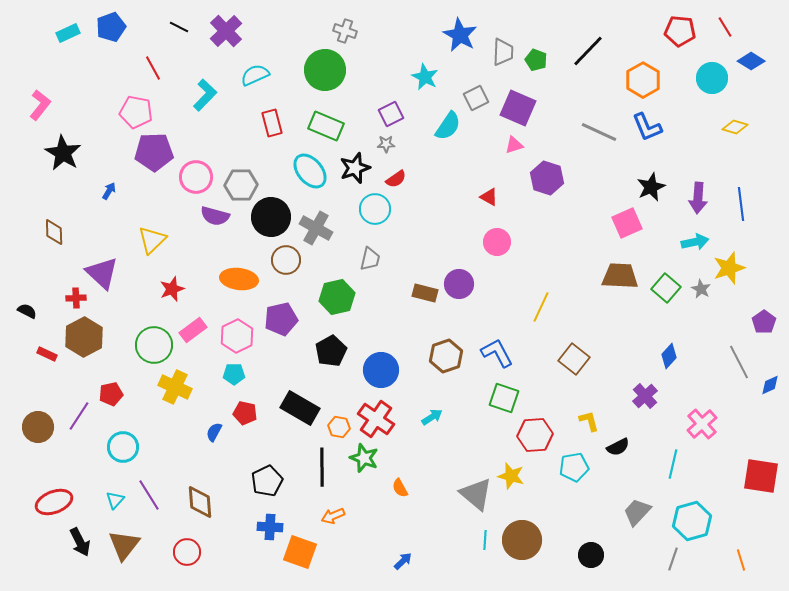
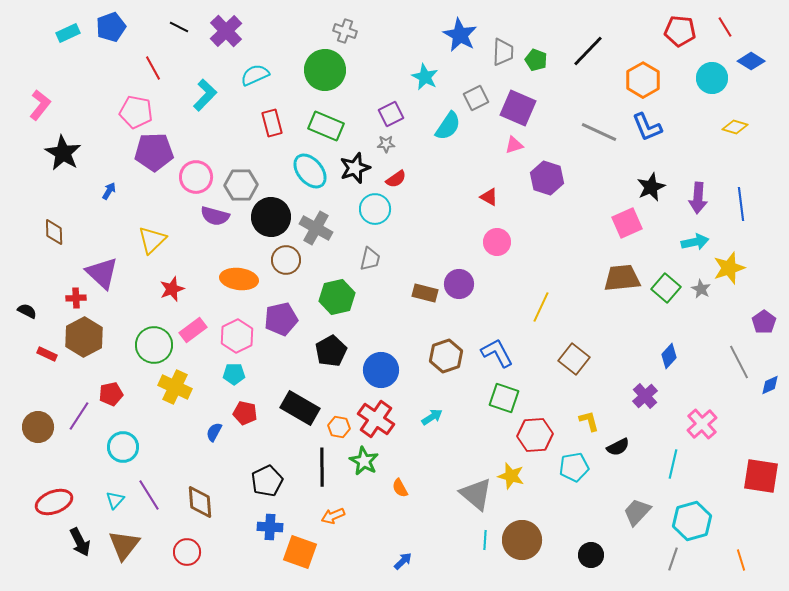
brown trapezoid at (620, 276): moved 2 px right, 2 px down; rotated 9 degrees counterclockwise
green star at (364, 458): moved 3 px down; rotated 8 degrees clockwise
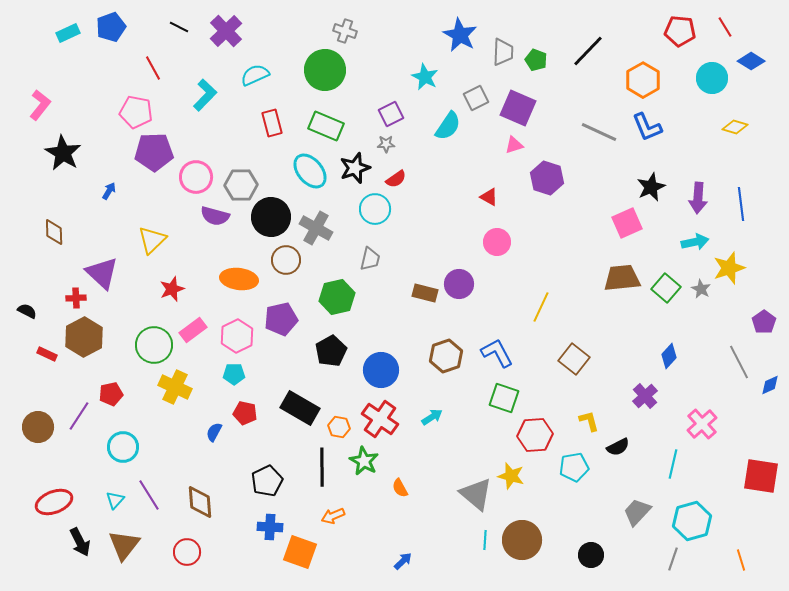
red cross at (376, 419): moved 4 px right
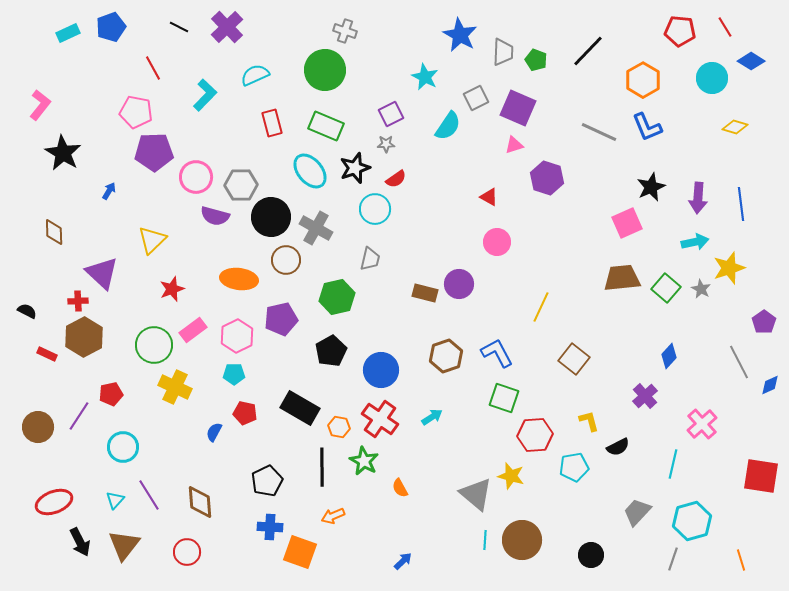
purple cross at (226, 31): moved 1 px right, 4 px up
red cross at (76, 298): moved 2 px right, 3 px down
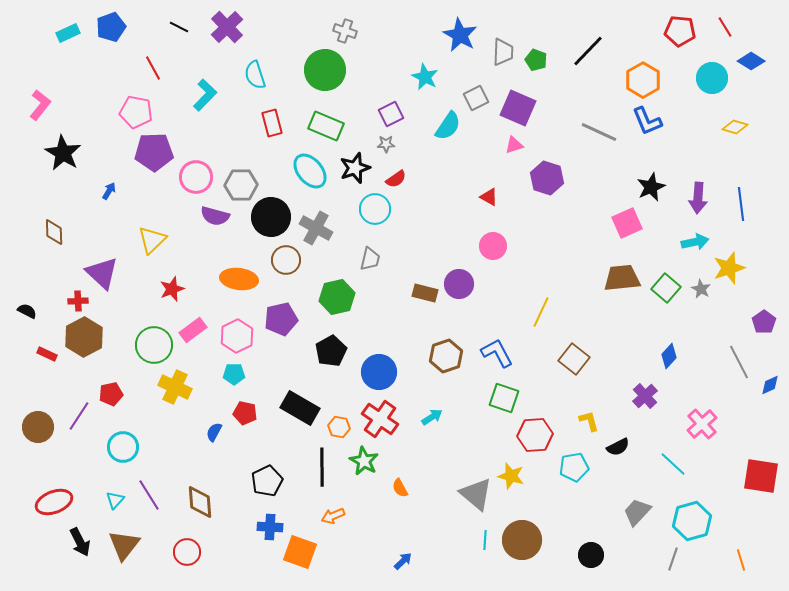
cyan semicircle at (255, 75): rotated 84 degrees counterclockwise
blue L-shape at (647, 127): moved 6 px up
pink circle at (497, 242): moved 4 px left, 4 px down
yellow line at (541, 307): moved 5 px down
blue circle at (381, 370): moved 2 px left, 2 px down
cyan line at (673, 464): rotated 60 degrees counterclockwise
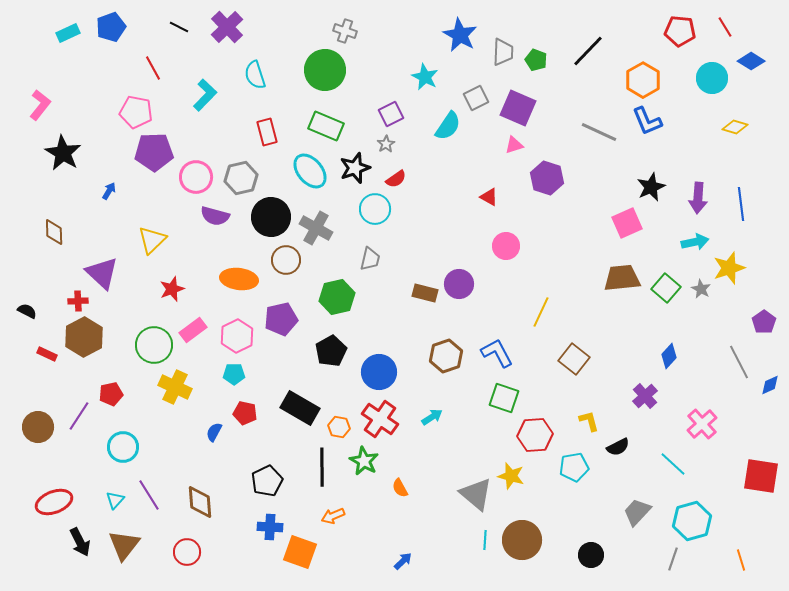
red rectangle at (272, 123): moved 5 px left, 9 px down
gray star at (386, 144): rotated 30 degrees counterclockwise
gray hexagon at (241, 185): moved 7 px up; rotated 12 degrees counterclockwise
pink circle at (493, 246): moved 13 px right
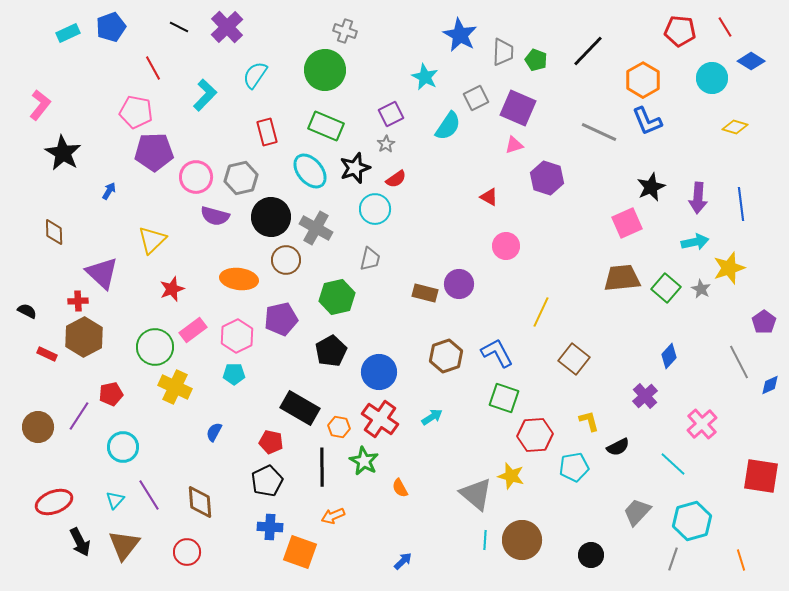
cyan semicircle at (255, 75): rotated 52 degrees clockwise
green circle at (154, 345): moved 1 px right, 2 px down
red pentagon at (245, 413): moved 26 px right, 29 px down
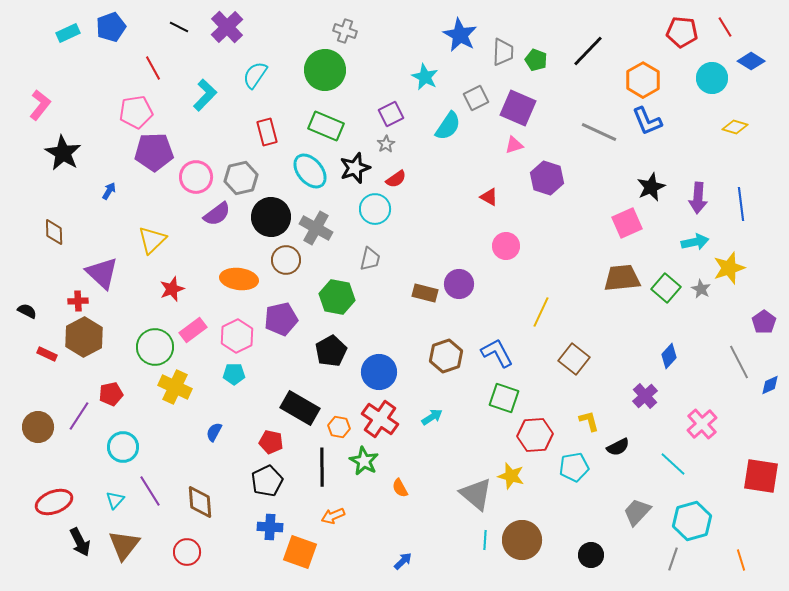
red pentagon at (680, 31): moved 2 px right, 1 px down
pink pentagon at (136, 112): rotated 20 degrees counterclockwise
purple semicircle at (215, 216): moved 2 px right, 2 px up; rotated 52 degrees counterclockwise
green hexagon at (337, 297): rotated 24 degrees clockwise
purple line at (149, 495): moved 1 px right, 4 px up
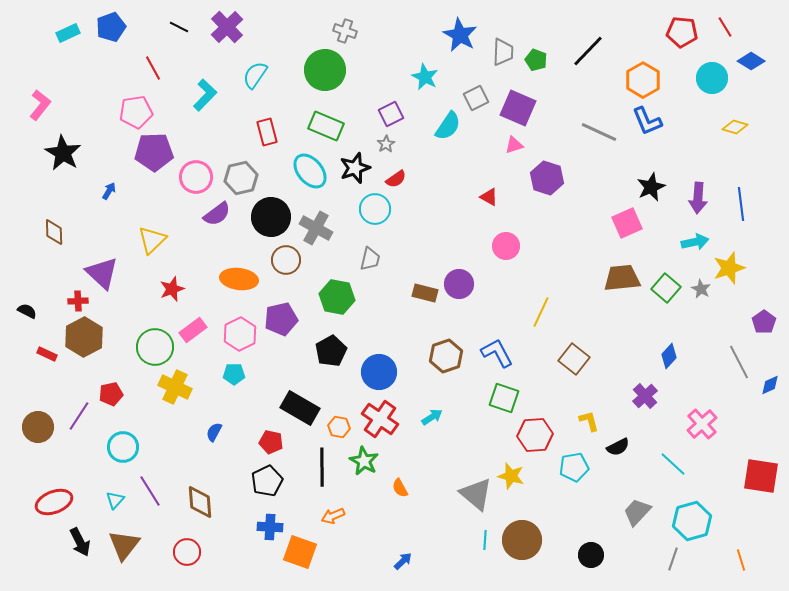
pink hexagon at (237, 336): moved 3 px right, 2 px up
